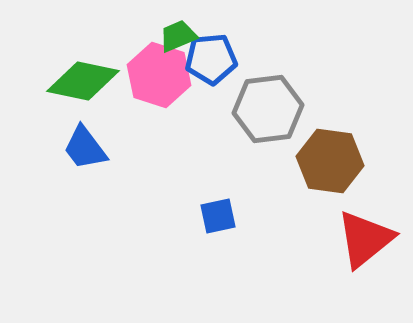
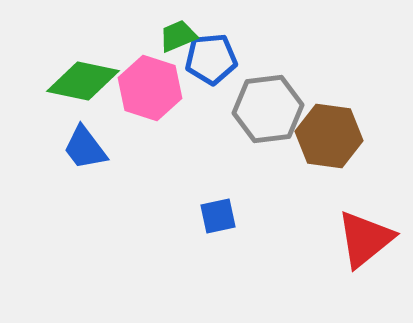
pink hexagon: moved 9 px left, 13 px down
brown hexagon: moved 1 px left, 25 px up
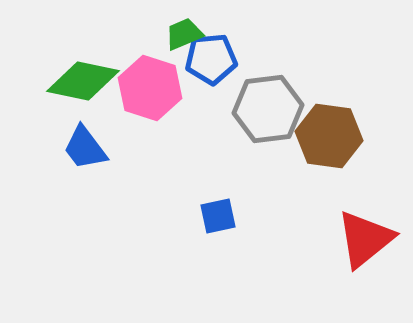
green trapezoid: moved 6 px right, 2 px up
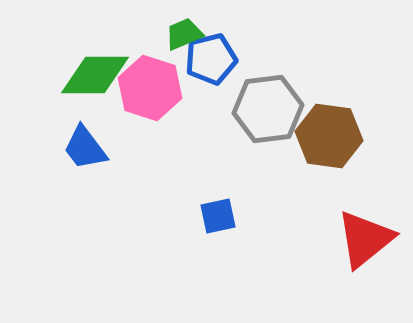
blue pentagon: rotated 9 degrees counterclockwise
green diamond: moved 12 px right, 6 px up; rotated 12 degrees counterclockwise
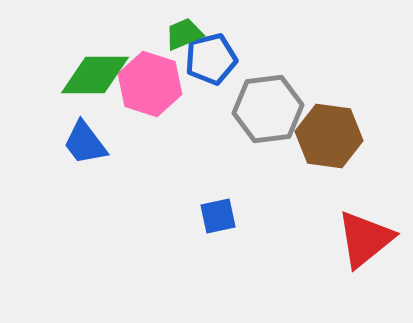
pink hexagon: moved 4 px up
blue trapezoid: moved 5 px up
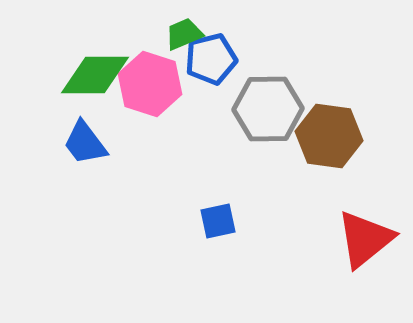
gray hexagon: rotated 6 degrees clockwise
blue square: moved 5 px down
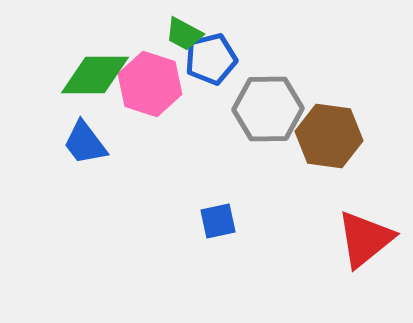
green trapezoid: rotated 129 degrees counterclockwise
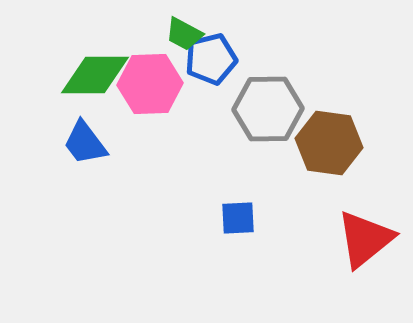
pink hexagon: rotated 20 degrees counterclockwise
brown hexagon: moved 7 px down
blue square: moved 20 px right, 3 px up; rotated 9 degrees clockwise
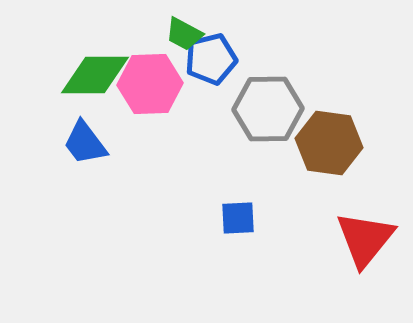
red triangle: rotated 12 degrees counterclockwise
